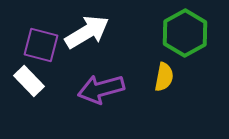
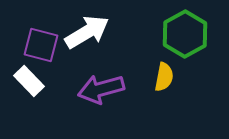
green hexagon: moved 1 px down
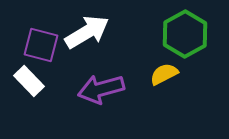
yellow semicircle: moved 3 px up; rotated 128 degrees counterclockwise
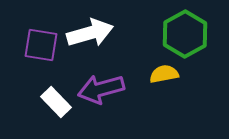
white arrow: moved 3 px right, 1 px down; rotated 15 degrees clockwise
purple square: rotated 6 degrees counterclockwise
yellow semicircle: rotated 16 degrees clockwise
white rectangle: moved 27 px right, 21 px down
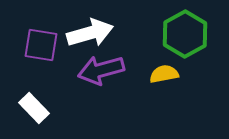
purple arrow: moved 19 px up
white rectangle: moved 22 px left, 6 px down
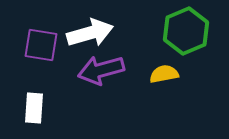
green hexagon: moved 1 px right, 3 px up; rotated 6 degrees clockwise
white rectangle: rotated 48 degrees clockwise
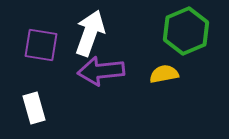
white arrow: rotated 54 degrees counterclockwise
purple arrow: moved 1 px down; rotated 9 degrees clockwise
white rectangle: rotated 20 degrees counterclockwise
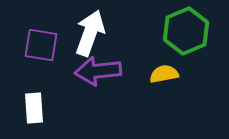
purple arrow: moved 3 px left
white rectangle: rotated 12 degrees clockwise
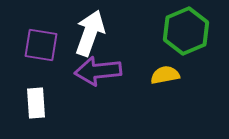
yellow semicircle: moved 1 px right, 1 px down
white rectangle: moved 2 px right, 5 px up
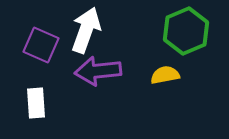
white arrow: moved 4 px left, 3 px up
purple square: rotated 15 degrees clockwise
